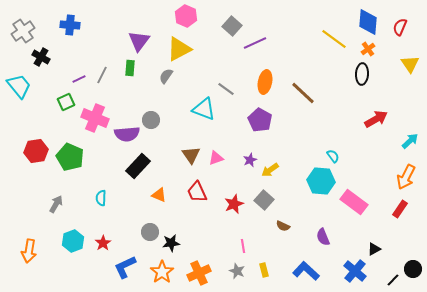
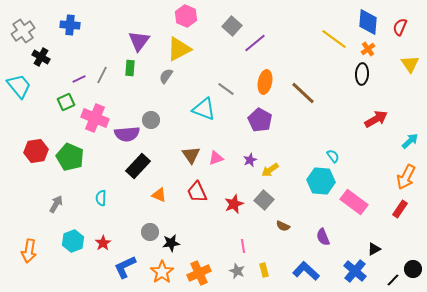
purple line at (255, 43): rotated 15 degrees counterclockwise
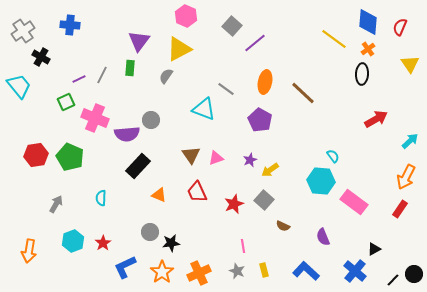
red hexagon at (36, 151): moved 4 px down
black circle at (413, 269): moved 1 px right, 5 px down
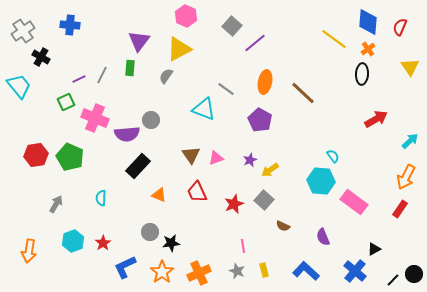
yellow triangle at (410, 64): moved 3 px down
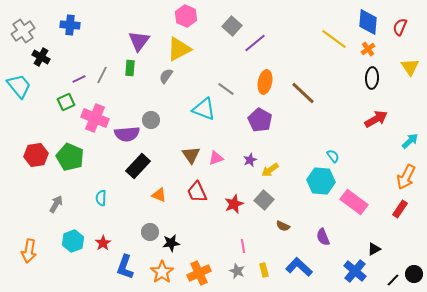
black ellipse at (362, 74): moved 10 px right, 4 px down
blue L-shape at (125, 267): rotated 45 degrees counterclockwise
blue L-shape at (306, 271): moved 7 px left, 4 px up
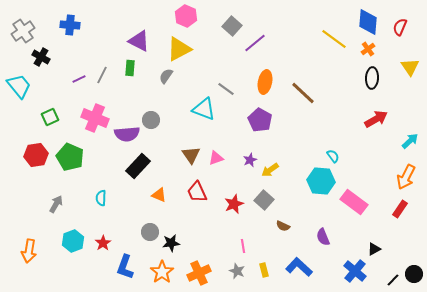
purple triangle at (139, 41): rotated 40 degrees counterclockwise
green square at (66, 102): moved 16 px left, 15 px down
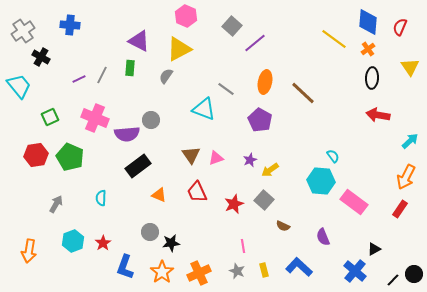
red arrow at (376, 119): moved 2 px right, 4 px up; rotated 140 degrees counterclockwise
black rectangle at (138, 166): rotated 10 degrees clockwise
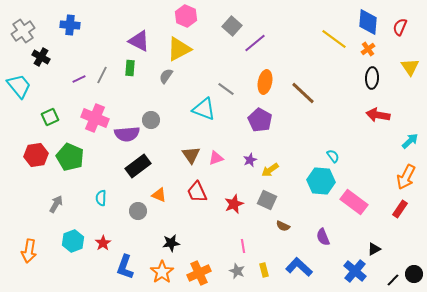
gray square at (264, 200): moved 3 px right; rotated 18 degrees counterclockwise
gray circle at (150, 232): moved 12 px left, 21 px up
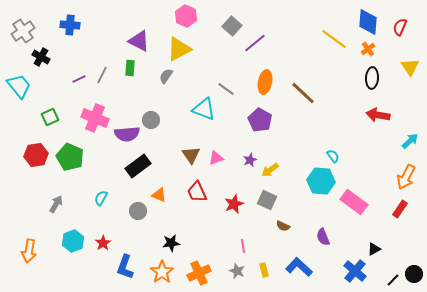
cyan semicircle at (101, 198): rotated 28 degrees clockwise
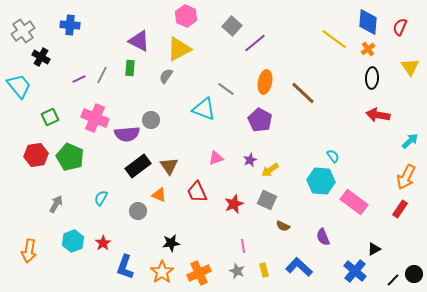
brown triangle at (191, 155): moved 22 px left, 11 px down
